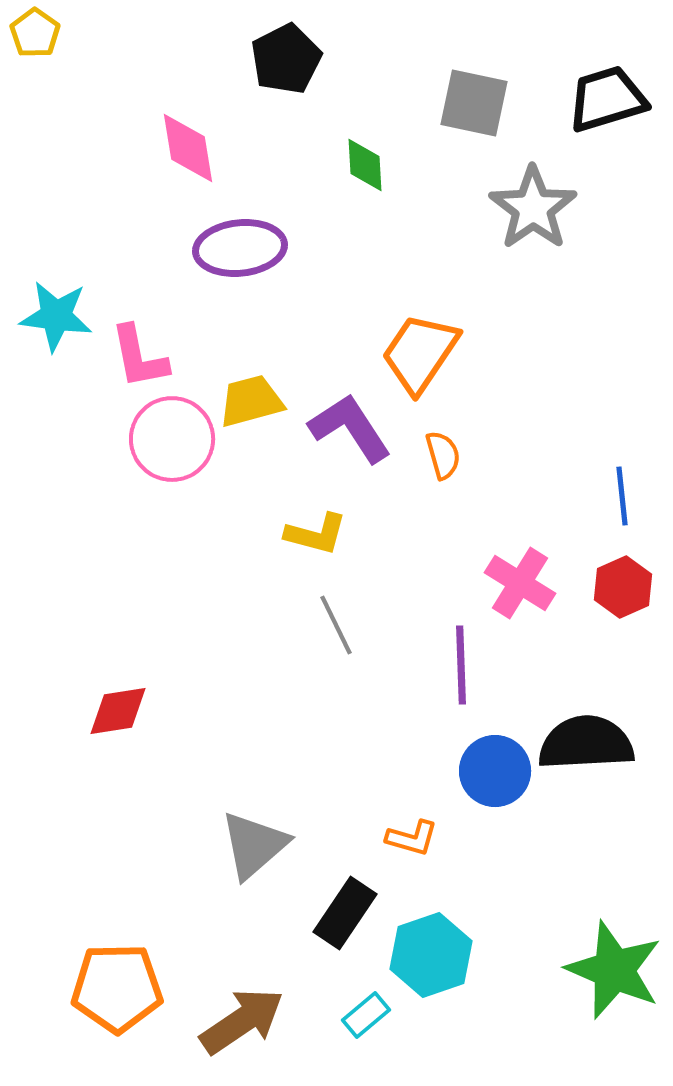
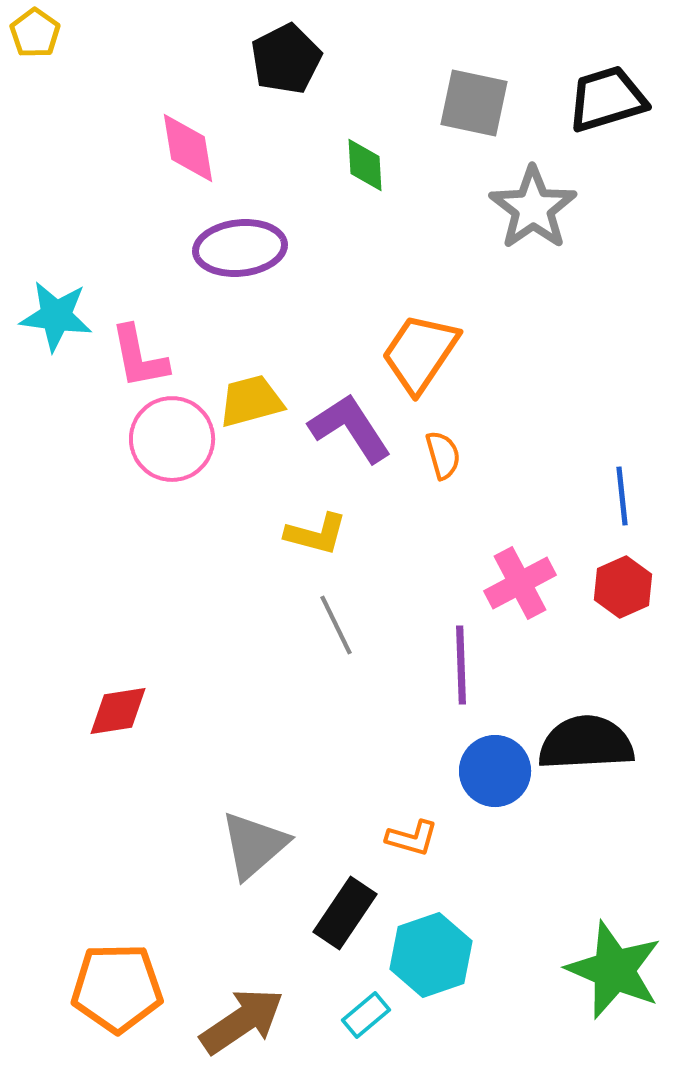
pink cross: rotated 30 degrees clockwise
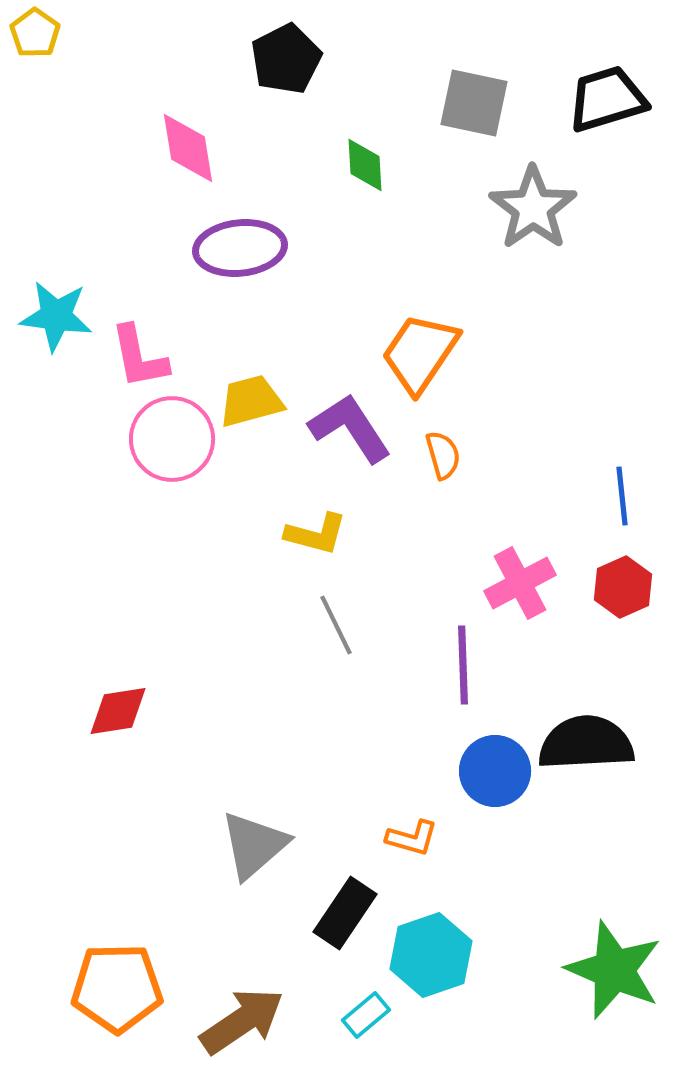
purple line: moved 2 px right
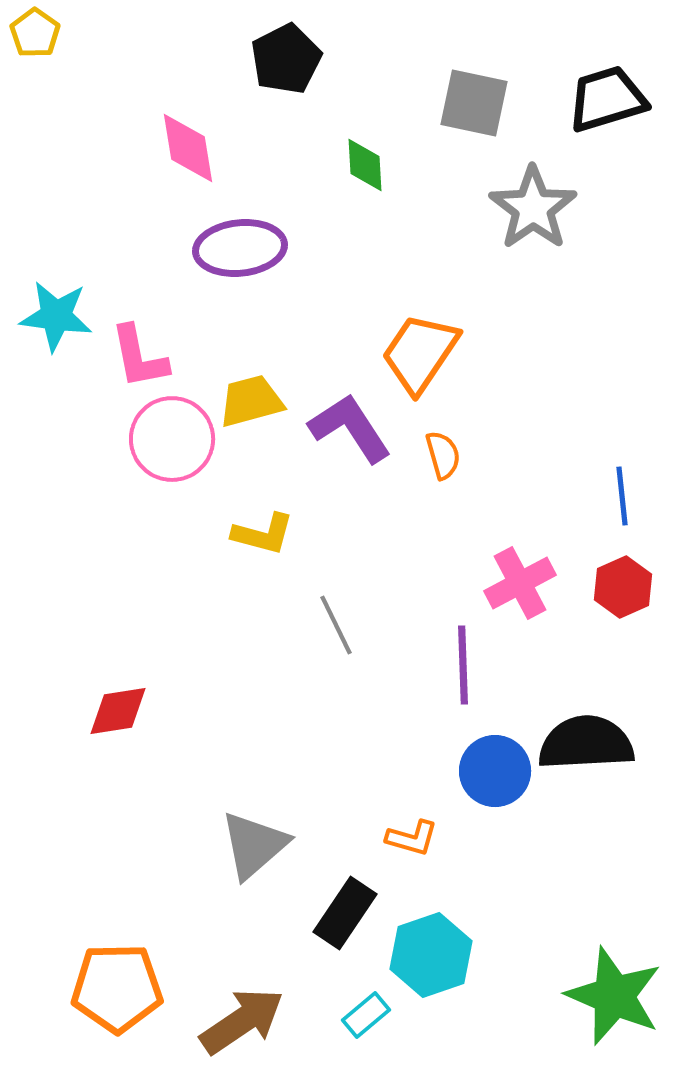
yellow L-shape: moved 53 px left
green star: moved 26 px down
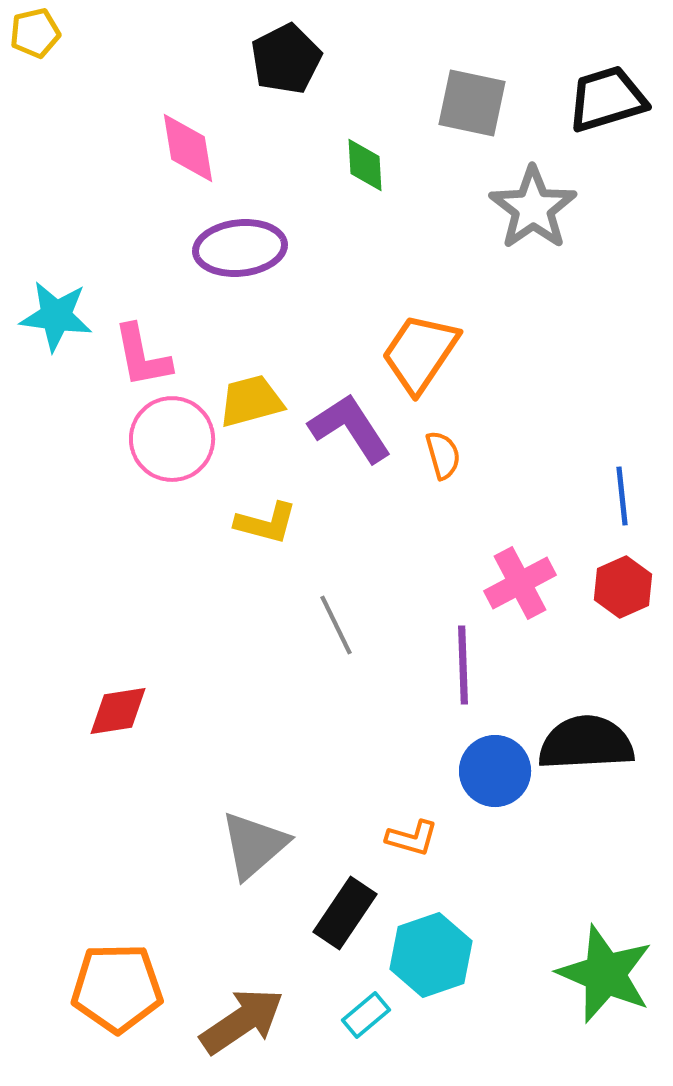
yellow pentagon: rotated 24 degrees clockwise
gray square: moved 2 px left
pink L-shape: moved 3 px right, 1 px up
yellow L-shape: moved 3 px right, 11 px up
green star: moved 9 px left, 22 px up
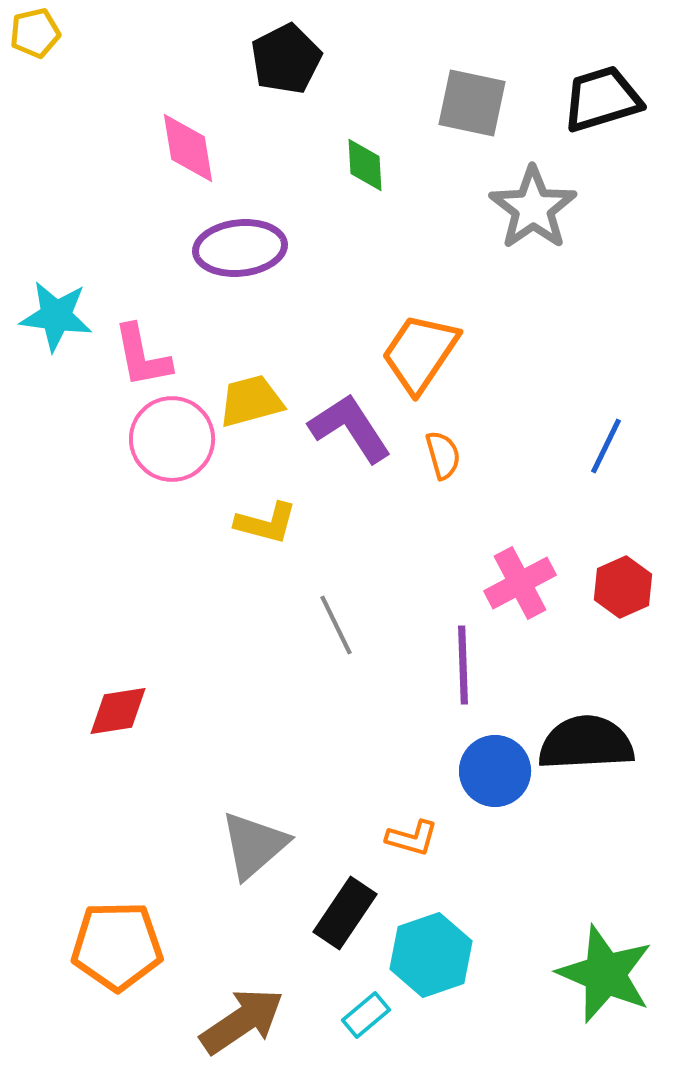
black trapezoid: moved 5 px left
blue line: moved 16 px left, 50 px up; rotated 32 degrees clockwise
orange pentagon: moved 42 px up
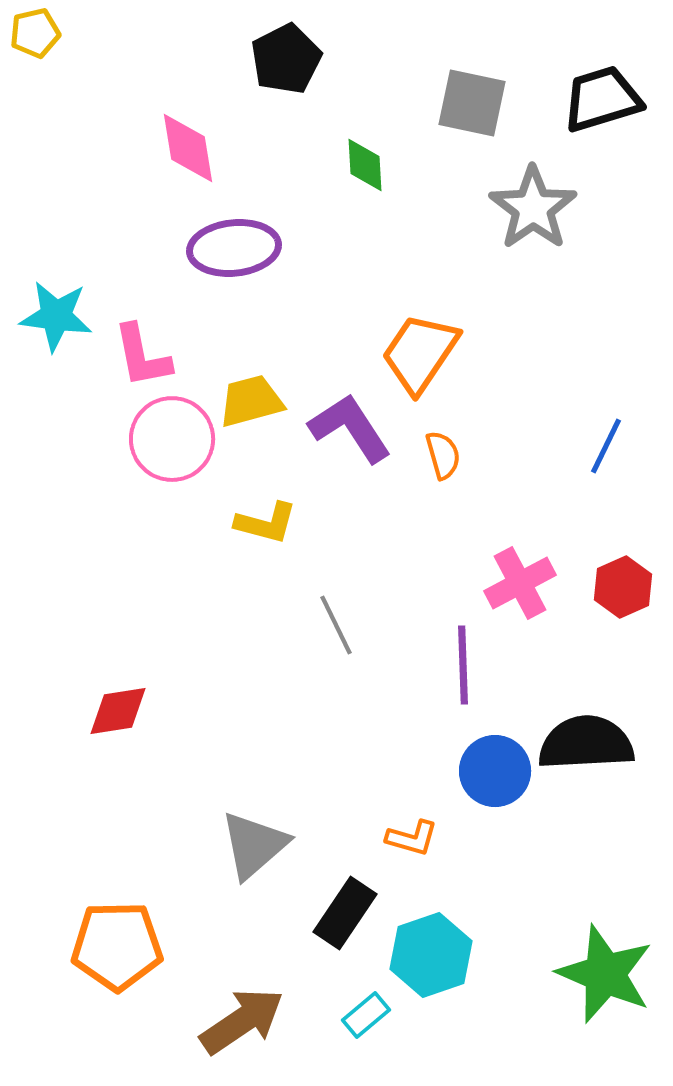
purple ellipse: moved 6 px left
